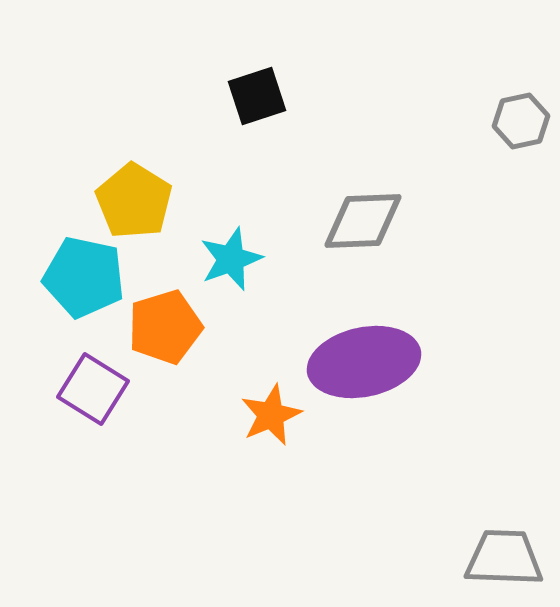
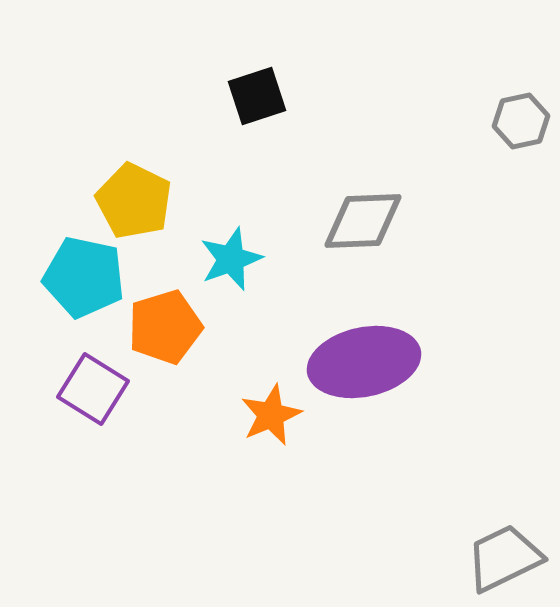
yellow pentagon: rotated 6 degrees counterclockwise
gray trapezoid: rotated 28 degrees counterclockwise
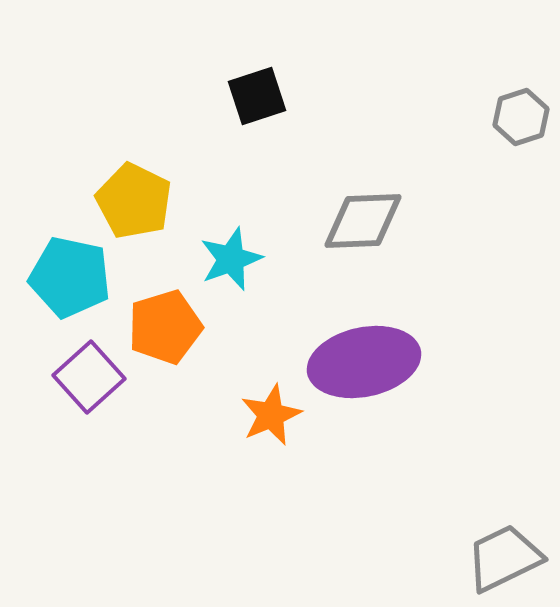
gray hexagon: moved 4 px up; rotated 6 degrees counterclockwise
cyan pentagon: moved 14 px left
purple square: moved 4 px left, 12 px up; rotated 16 degrees clockwise
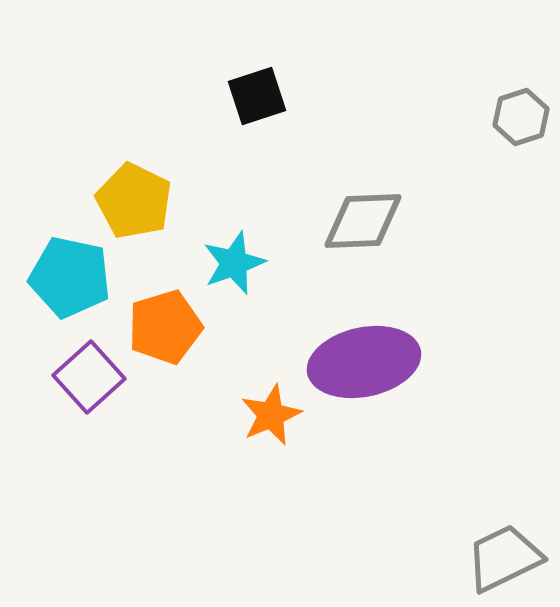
cyan star: moved 3 px right, 4 px down
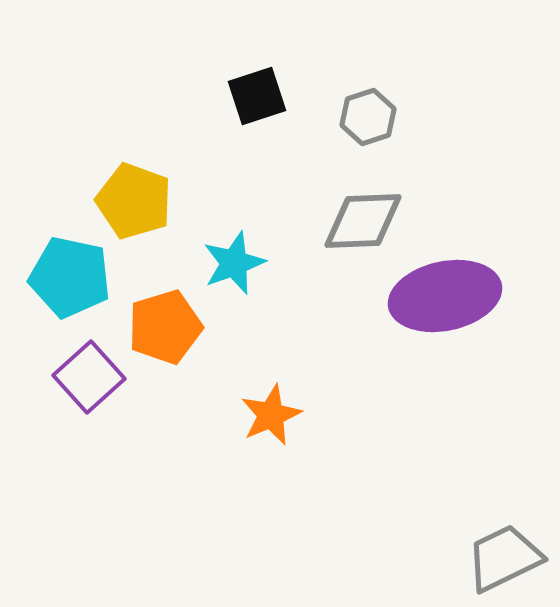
gray hexagon: moved 153 px left
yellow pentagon: rotated 6 degrees counterclockwise
purple ellipse: moved 81 px right, 66 px up
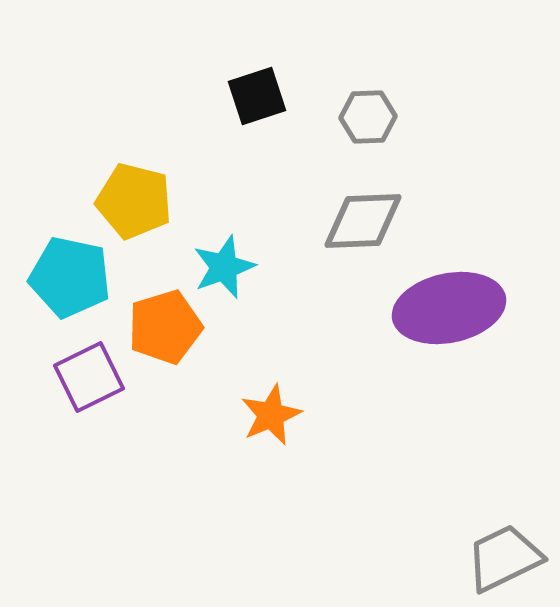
gray hexagon: rotated 16 degrees clockwise
yellow pentagon: rotated 6 degrees counterclockwise
cyan star: moved 10 px left, 4 px down
purple ellipse: moved 4 px right, 12 px down
purple square: rotated 16 degrees clockwise
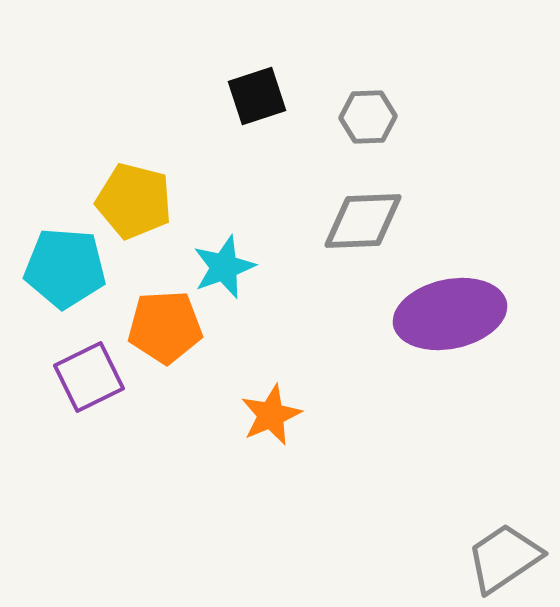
cyan pentagon: moved 5 px left, 9 px up; rotated 8 degrees counterclockwise
purple ellipse: moved 1 px right, 6 px down
orange pentagon: rotated 14 degrees clockwise
gray trapezoid: rotated 8 degrees counterclockwise
